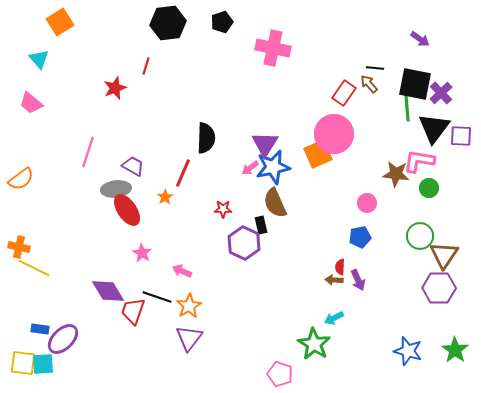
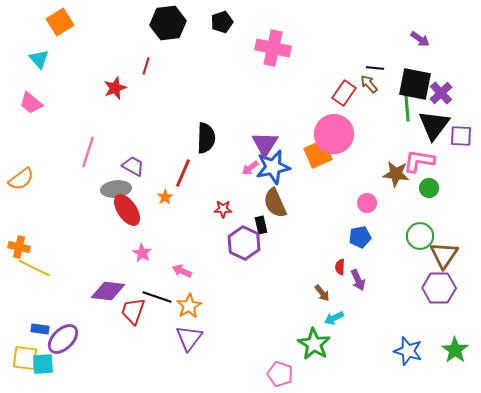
black triangle at (434, 128): moved 3 px up
brown arrow at (334, 280): moved 12 px left, 13 px down; rotated 132 degrees counterclockwise
purple diamond at (108, 291): rotated 52 degrees counterclockwise
yellow square at (23, 363): moved 2 px right, 5 px up
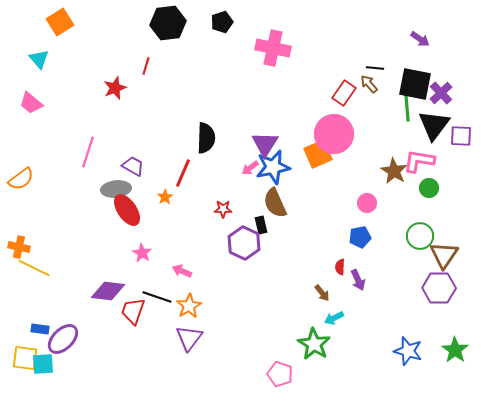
brown star at (396, 174): moved 2 px left, 3 px up; rotated 24 degrees clockwise
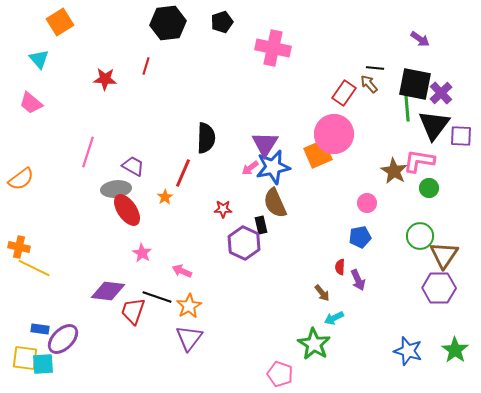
red star at (115, 88): moved 10 px left, 9 px up; rotated 25 degrees clockwise
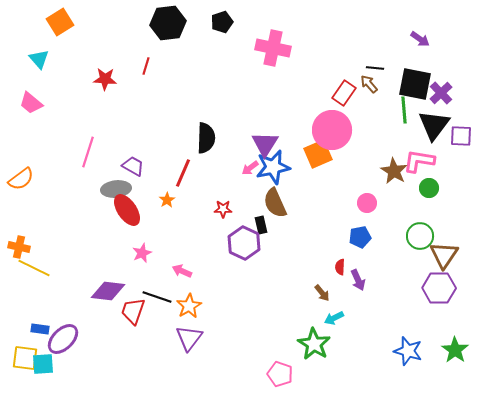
green line at (407, 108): moved 3 px left, 2 px down
pink circle at (334, 134): moved 2 px left, 4 px up
orange star at (165, 197): moved 2 px right, 3 px down
pink star at (142, 253): rotated 18 degrees clockwise
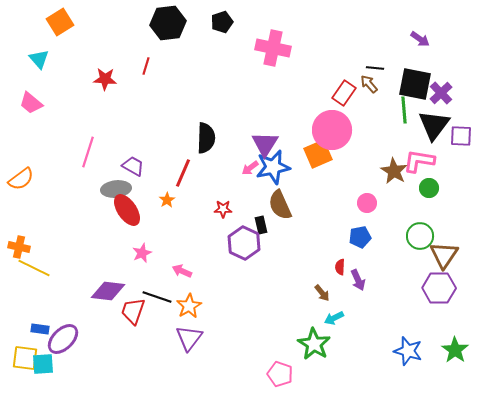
brown semicircle at (275, 203): moved 5 px right, 2 px down
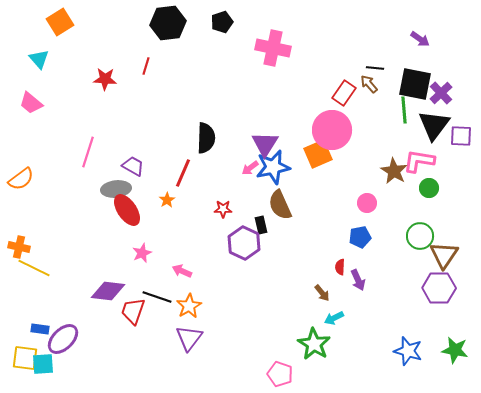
green star at (455, 350): rotated 24 degrees counterclockwise
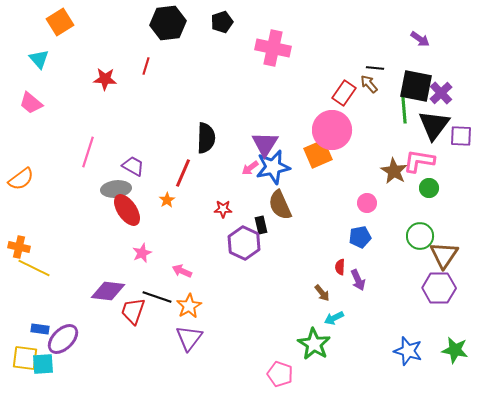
black square at (415, 84): moved 1 px right, 2 px down
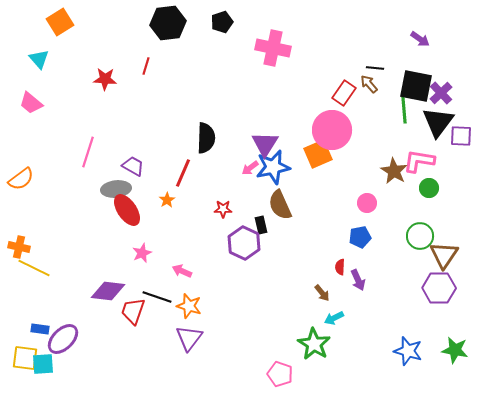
black triangle at (434, 125): moved 4 px right, 3 px up
orange star at (189, 306): rotated 25 degrees counterclockwise
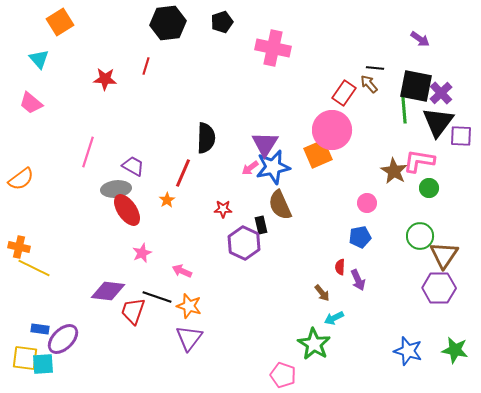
pink pentagon at (280, 374): moved 3 px right, 1 px down
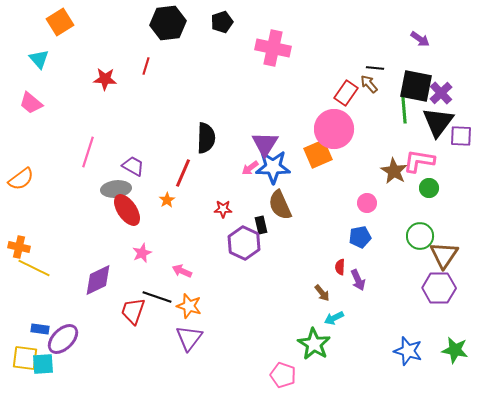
red rectangle at (344, 93): moved 2 px right
pink circle at (332, 130): moved 2 px right, 1 px up
blue star at (273, 167): rotated 12 degrees clockwise
purple diamond at (108, 291): moved 10 px left, 11 px up; rotated 32 degrees counterclockwise
